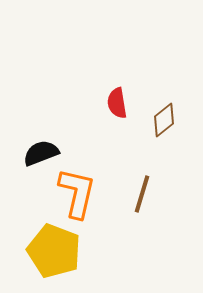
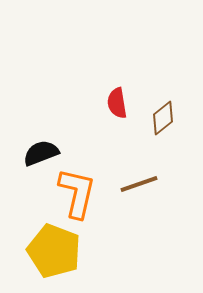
brown diamond: moved 1 px left, 2 px up
brown line: moved 3 px left, 10 px up; rotated 54 degrees clockwise
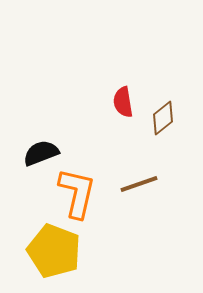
red semicircle: moved 6 px right, 1 px up
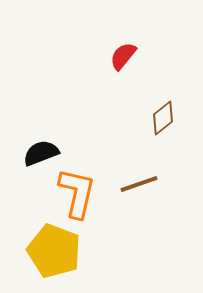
red semicircle: moved 46 px up; rotated 48 degrees clockwise
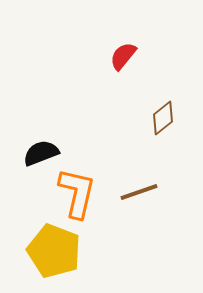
brown line: moved 8 px down
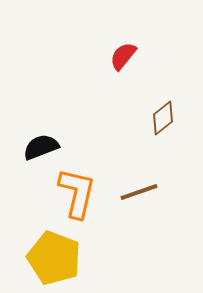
black semicircle: moved 6 px up
yellow pentagon: moved 7 px down
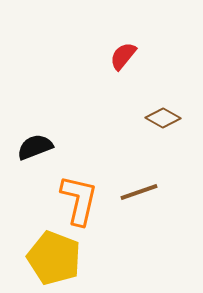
brown diamond: rotated 68 degrees clockwise
black semicircle: moved 6 px left
orange L-shape: moved 2 px right, 7 px down
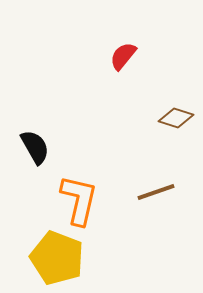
brown diamond: moved 13 px right; rotated 12 degrees counterclockwise
black semicircle: rotated 81 degrees clockwise
brown line: moved 17 px right
yellow pentagon: moved 3 px right
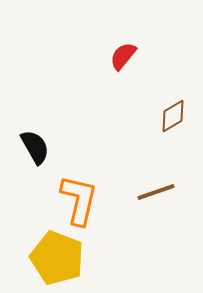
brown diamond: moved 3 px left, 2 px up; rotated 48 degrees counterclockwise
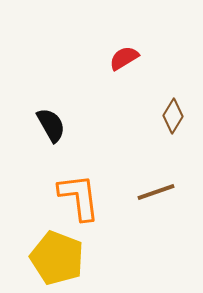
red semicircle: moved 1 px right, 2 px down; rotated 20 degrees clockwise
brown diamond: rotated 28 degrees counterclockwise
black semicircle: moved 16 px right, 22 px up
orange L-shape: moved 3 px up; rotated 20 degrees counterclockwise
